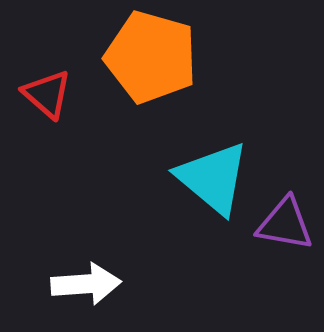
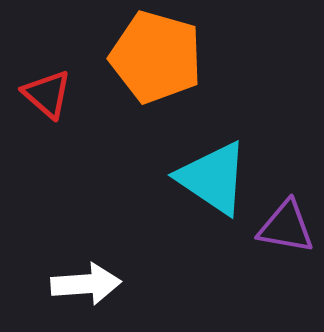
orange pentagon: moved 5 px right
cyan triangle: rotated 6 degrees counterclockwise
purple triangle: moved 1 px right, 3 px down
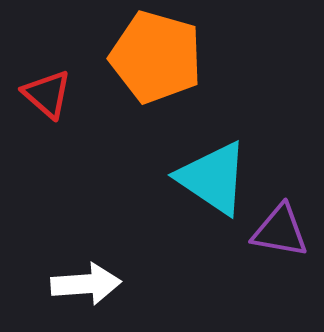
purple triangle: moved 6 px left, 4 px down
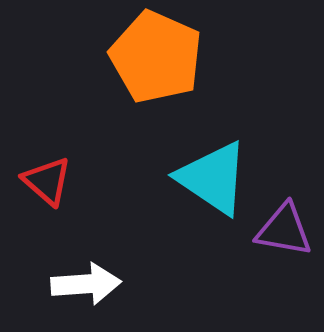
orange pentagon: rotated 8 degrees clockwise
red triangle: moved 87 px down
purple triangle: moved 4 px right, 1 px up
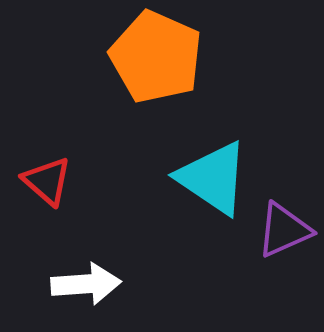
purple triangle: rotated 34 degrees counterclockwise
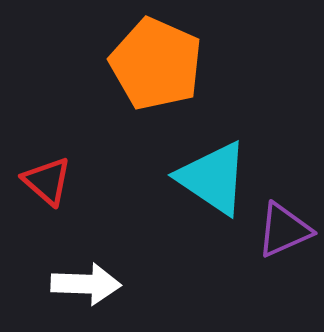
orange pentagon: moved 7 px down
white arrow: rotated 6 degrees clockwise
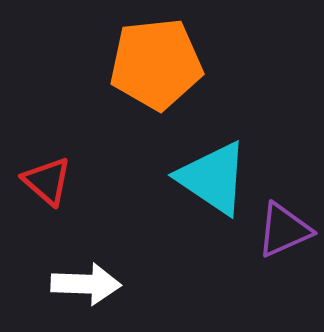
orange pentagon: rotated 30 degrees counterclockwise
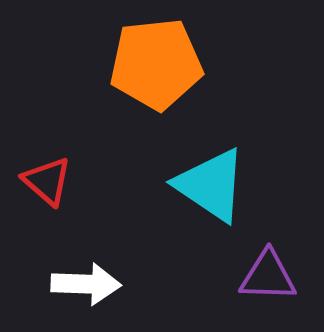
cyan triangle: moved 2 px left, 7 px down
purple triangle: moved 16 px left, 46 px down; rotated 26 degrees clockwise
